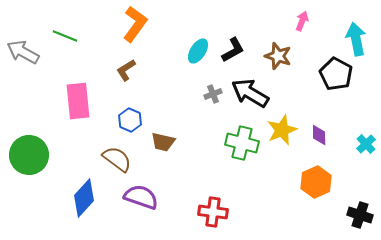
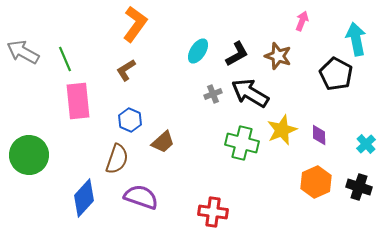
green line: moved 23 px down; rotated 45 degrees clockwise
black L-shape: moved 4 px right, 4 px down
brown trapezoid: rotated 55 degrees counterclockwise
brown semicircle: rotated 72 degrees clockwise
black cross: moved 1 px left, 28 px up
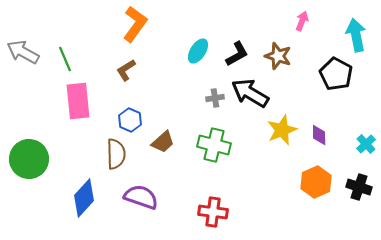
cyan arrow: moved 4 px up
gray cross: moved 2 px right, 4 px down; rotated 12 degrees clockwise
green cross: moved 28 px left, 2 px down
green circle: moved 4 px down
brown semicircle: moved 1 px left, 5 px up; rotated 20 degrees counterclockwise
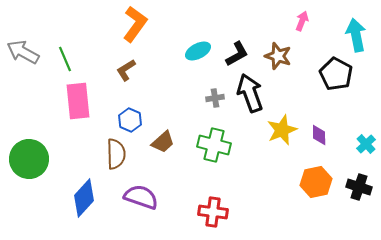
cyan ellipse: rotated 30 degrees clockwise
black arrow: rotated 39 degrees clockwise
orange hexagon: rotated 12 degrees clockwise
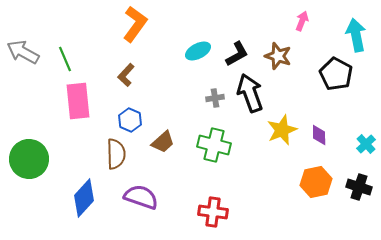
brown L-shape: moved 5 px down; rotated 15 degrees counterclockwise
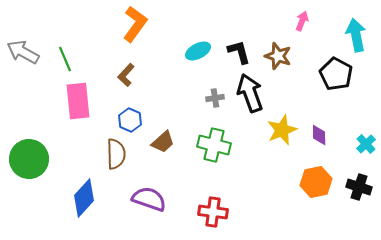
black L-shape: moved 2 px right, 2 px up; rotated 76 degrees counterclockwise
purple semicircle: moved 8 px right, 2 px down
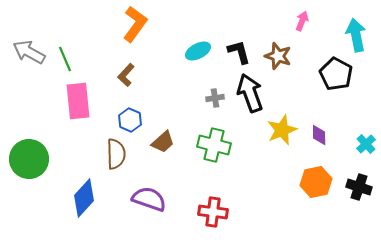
gray arrow: moved 6 px right
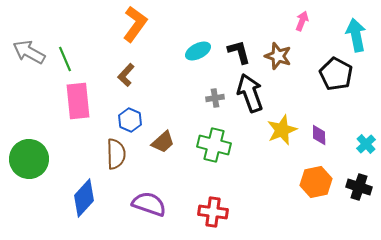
purple semicircle: moved 5 px down
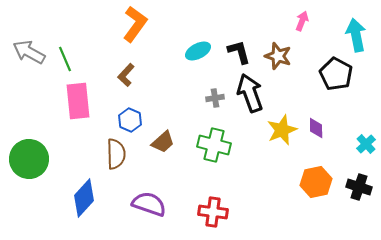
purple diamond: moved 3 px left, 7 px up
